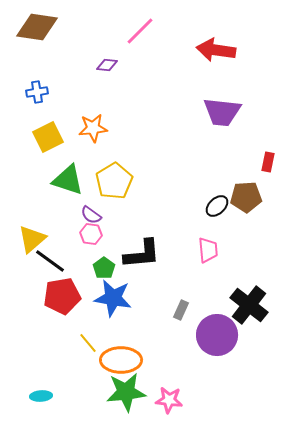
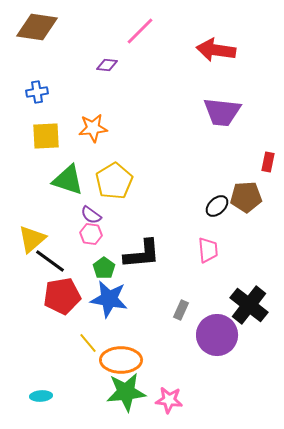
yellow square: moved 2 px left, 1 px up; rotated 24 degrees clockwise
blue star: moved 4 px left, 1 px down
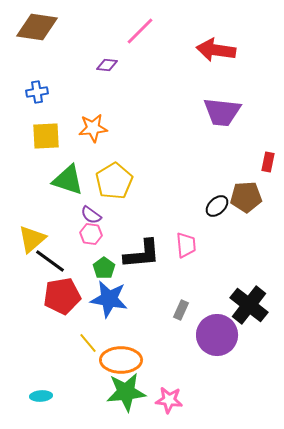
pink trapezoid: moved 22 px left, 5 px up
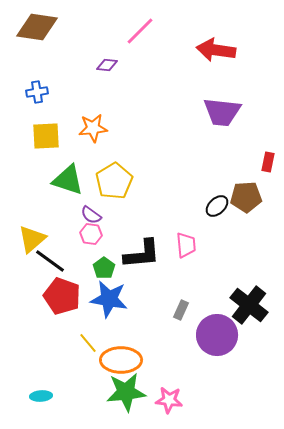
red pentagon: rotated 30 degrees clockwise
